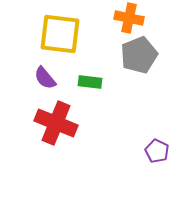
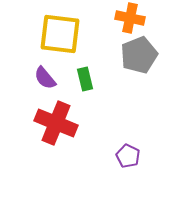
orange cross: moved 1 px right
green rectangle: moved 5 px left, 3 px up; rotated 70 degrees clockwise
purple pentagon: moved 29 px left, 5 px down
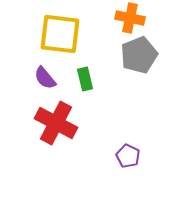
red cross: rotated 6 degrees clockwise
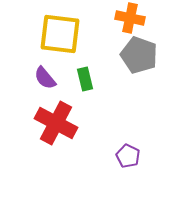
gray pentagon: rotated 30 degrees counterclockwise
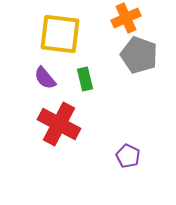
orange cross: moved 4 px left; rotated 36 degrees counterclockwise
red cross: moved 3 px right, 1 px down
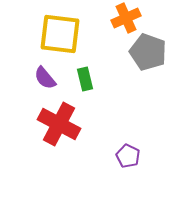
gray pentagon: moved 9 px right, 3 px up
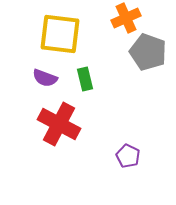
purple semicircle: rotated 30 degrees counterclockwise
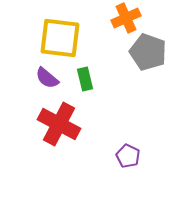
yellow square: moved 4 px down
purple semicircle: moved 2 px right; rotated 20 degrees clockwise
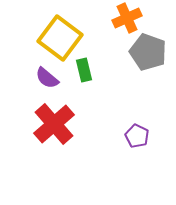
orange cross: moved 1 px right
yellow square: rotated 30 degrees clockwise
green rectangle: moved 1 px left, 9 px up
red cross: moved 5 px left; rotated 21 degrees clockwise
purple pentagon: moved 9 px right, 20 px up
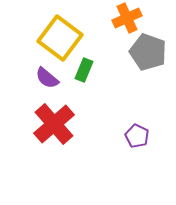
green rectangle: rotated 35 degrees clockwise
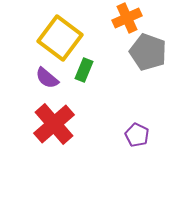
purple pentagon: moved 1 px up
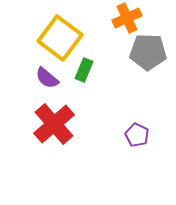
gray pentagon: rotated 18 degrees counterclockwise
